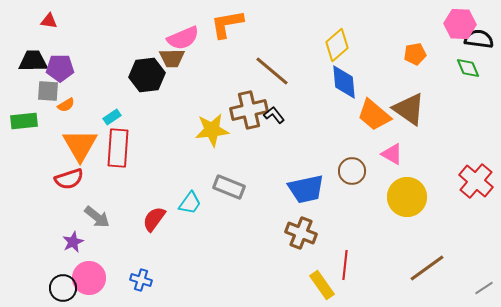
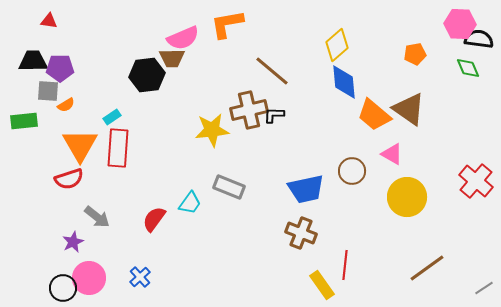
black L-shape at (274, 115): rotated 50 degrees counterclockwise
blue cross at (141, 280): moved 1 px left, 3 px up; rotated 30 degrees clockwise
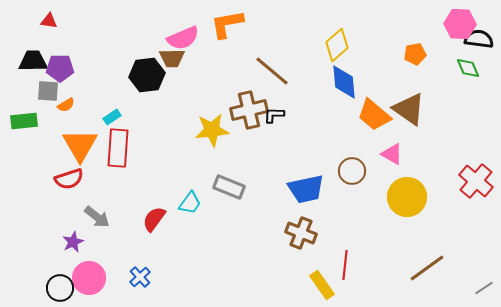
black circle at (63, 288): moved 3 px left
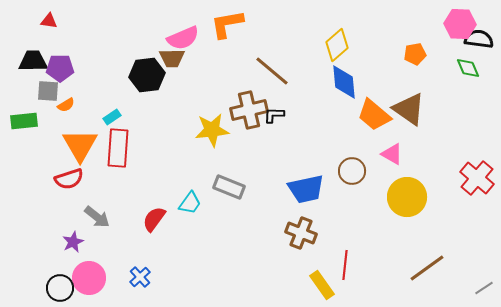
red cross at (476, 181): moved 1 px right, 3 px up
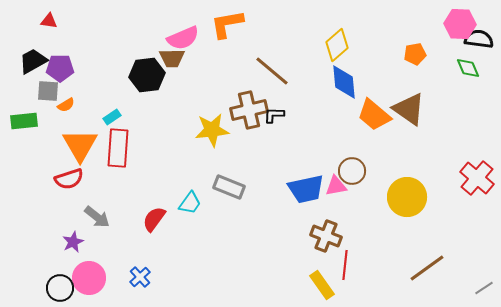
black trapezoid at (33, 61): rotated 28 degrees counterclockwise
pink triangle at (392, 154): moved 56 px left, 32 px down; rotated 40 degrees counterclockwise
brown cross at (301, 233): moved 25 px right, 3 px down
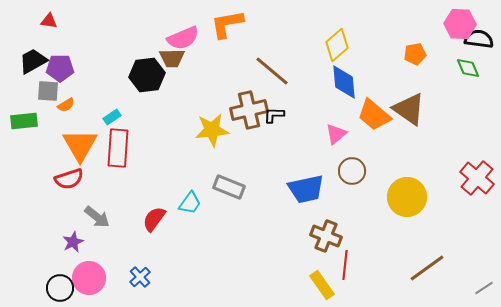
pink triangle at (336, 186): moved 52 px up; rotated 30 degrees counterclockwise
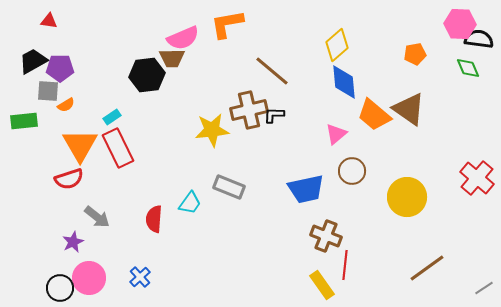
red rectangle at (118, 148): rotated 30 degrees counterclockwise
red semicircle at (154, 219): rotated 32 degrees counterclockwise
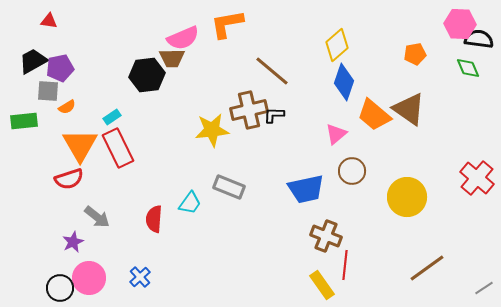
purple pentagon at (60, 68): rotated 12 degrees counterclockwise
blue diamond at (344, 82): rotated 24 degrees clockwise
orange semicircle at (66, 105): moved 1 px right, 2 px down
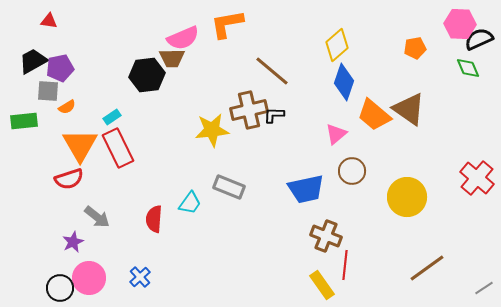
black semicircle at (479, 39): rotated 32 degrees counterclockwise
orange pentagon at (415, 54): moved 6 px up
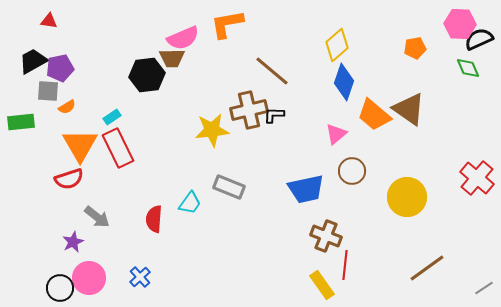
green rectangle at (24, 121): moved 3 px left, 1 px down
